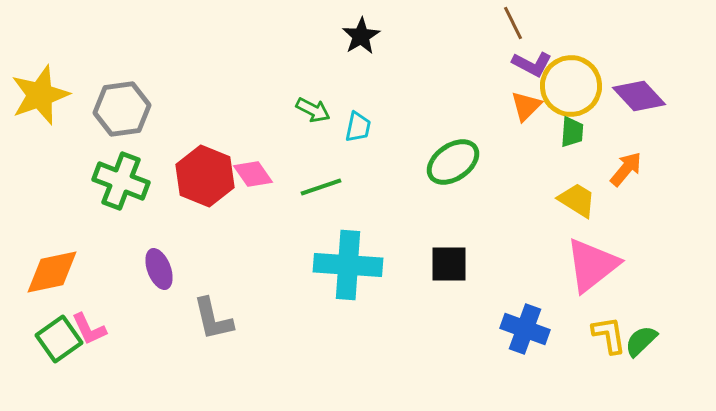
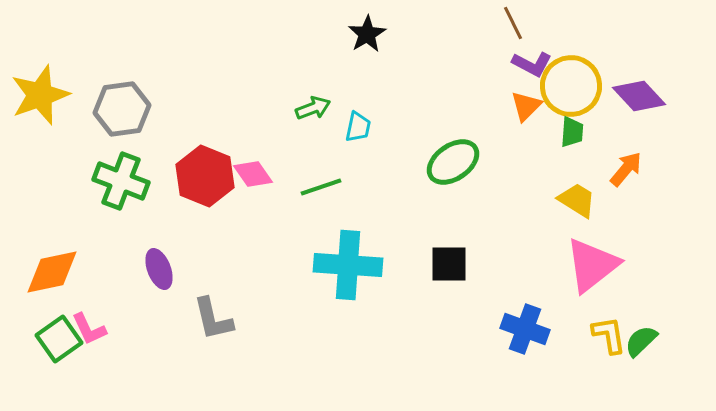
black star: moved 6 px right, 2 px up
green arrow: moved 2 px up; rotated 48 degrees counterclockwise
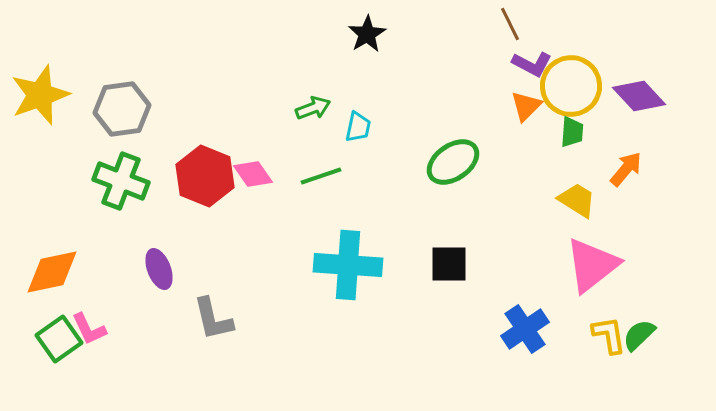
brown line: moved 3 px left, 1 px down
green line: moved 11 px up
blue cross: rotated 36 degrees clockwise
green semicircle: moved 2 px left, 6 px up
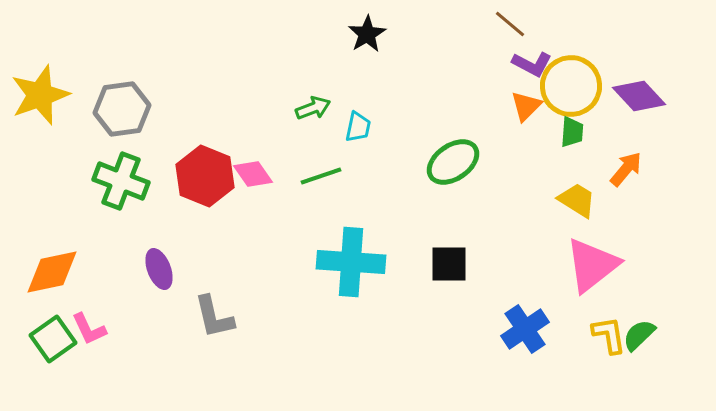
brown line: rotated 24 degrees counterclockwise
cyan cross: moved 3 px right, 3 px up
gray L-shape: moved 1 px right, 2 px up
green square: moved 6 px left
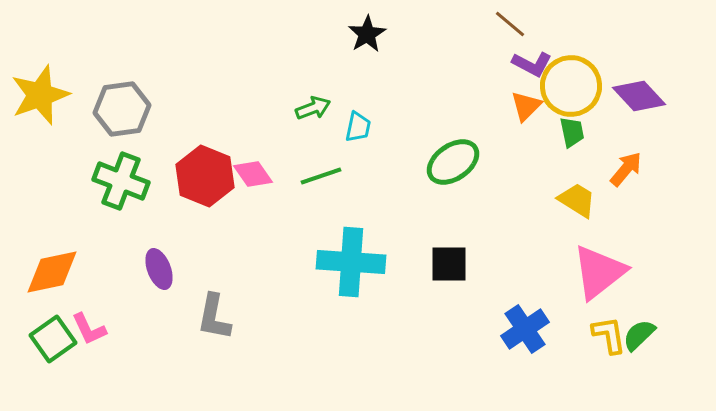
green trapezoid: rotated 16 degrees counterclockwise
pink triangle: moved 7 px right, 7 px down
gray L-shape: rotated 24 degrees clockwise
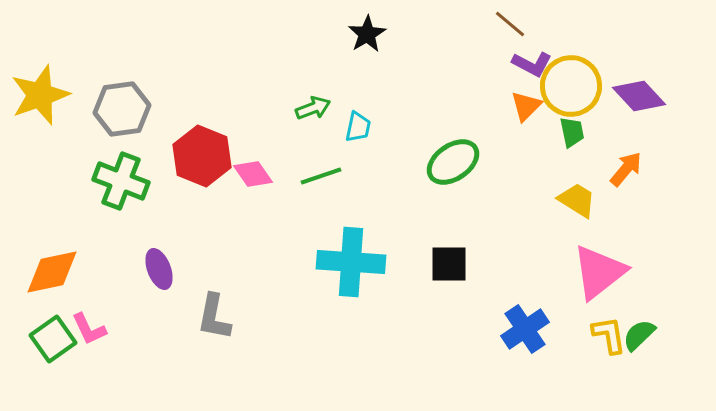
red hexagon: moved 3 px left, 20 px up
